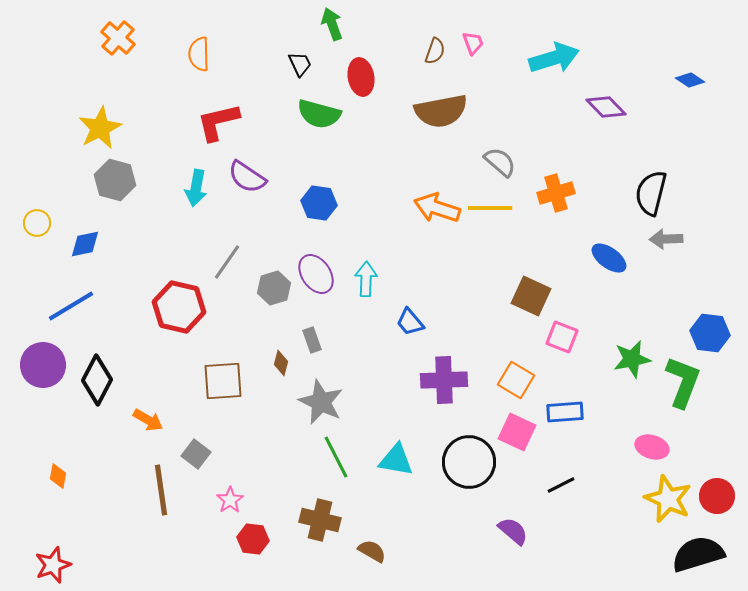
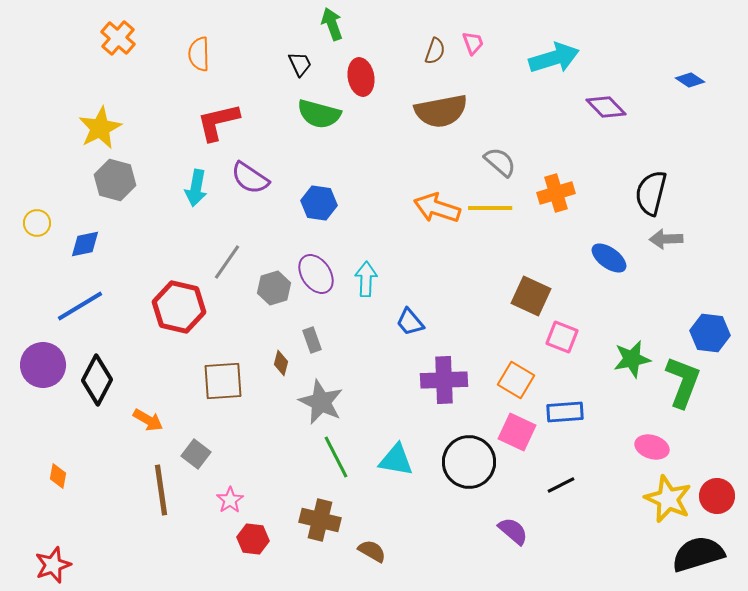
purple semicircle at (247, 177): moved 3 px right, 1 px down
blue line at (71, 306): moved 9 px right
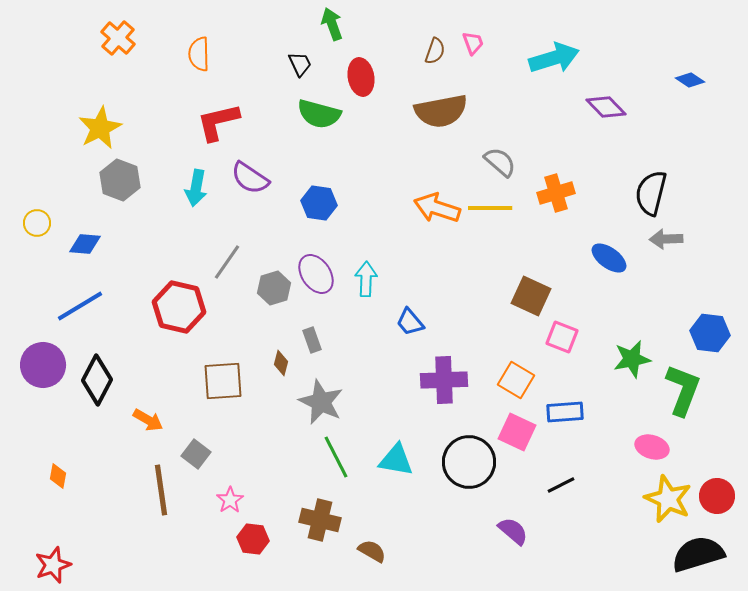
gray hexagon at (115, 180): moved 5 px right; rotated 6 degrees clockwise
blue diamond at (85, 244): rotated 16 degrees clockwise
green L-shape at (683, 382): moved 8 px down
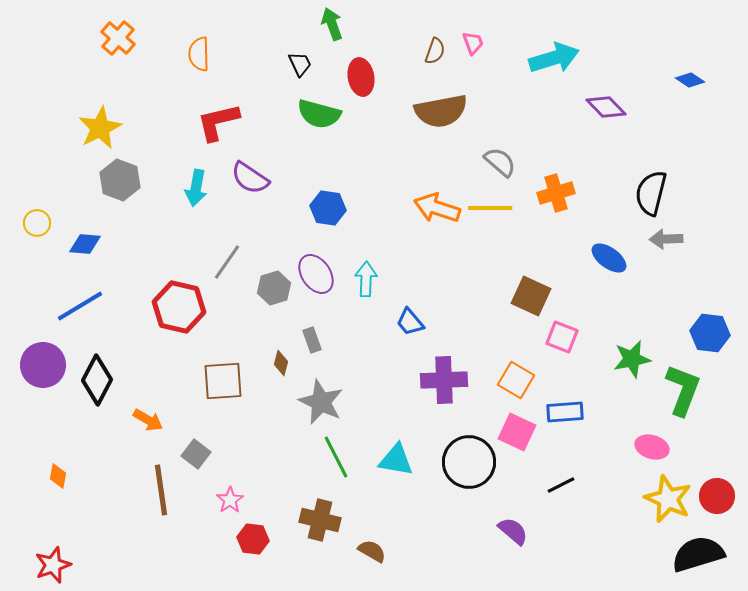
blue hexagon at (319, 203): moved 9 px right, 5 px down
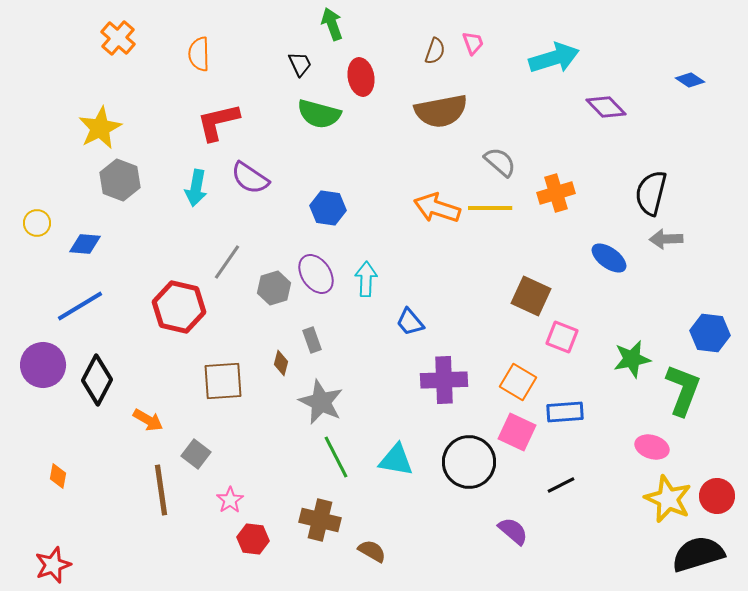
orange square at (516, 380): moved 2 px right, 2 px down
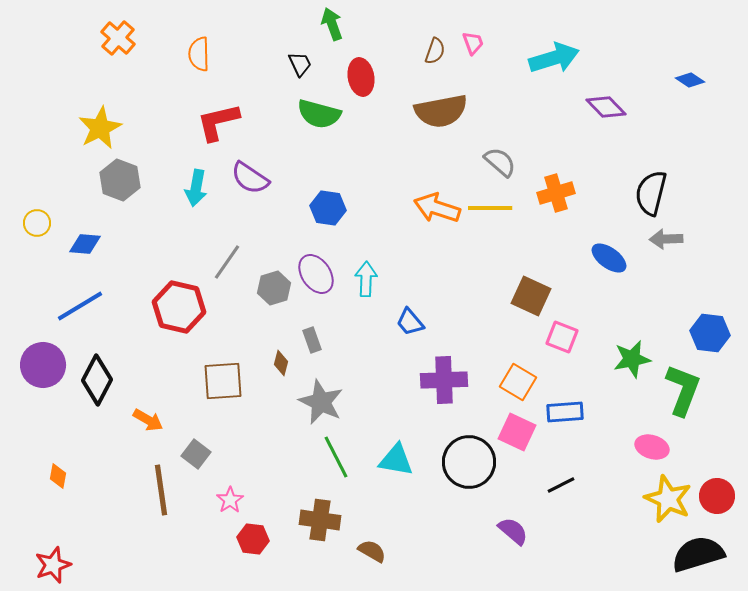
brown cross at (320, 520): rotated 6 degrees counterclockwise
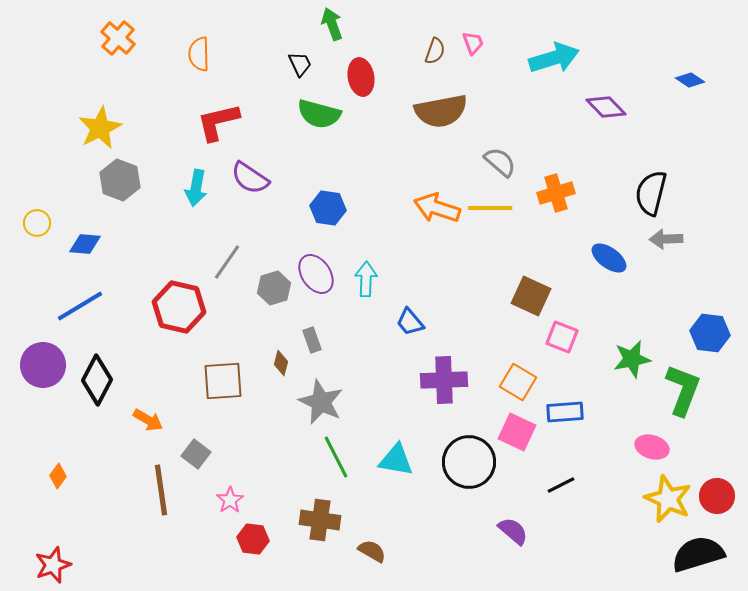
orange diamond at (58, 476): rotated 25 degrees clockwise
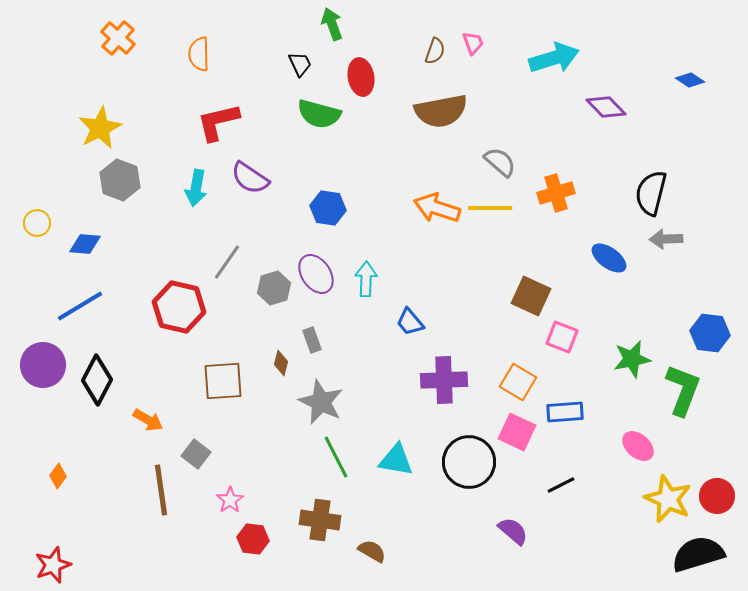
pink ellipse at (652, 447): moved 14 px left, 1 px up; rotated 24 degrees clockwise
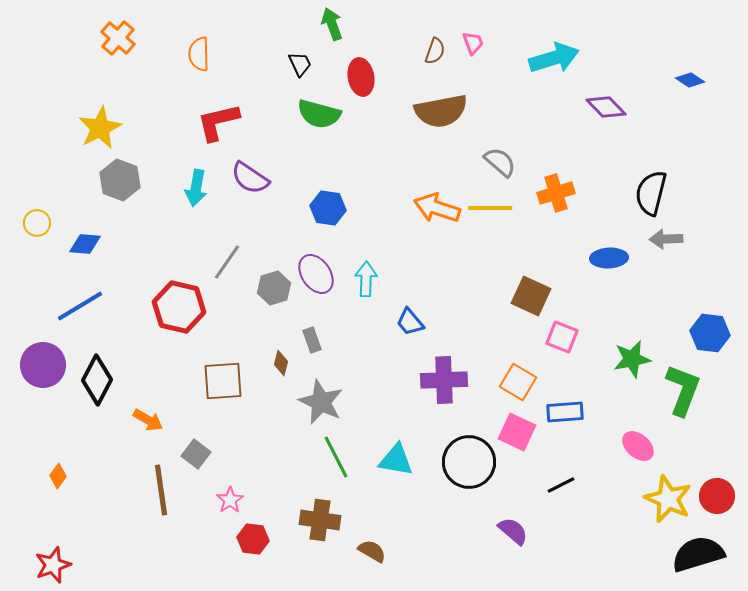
blue ellipse at (609, 258): rotated 39 degrees counterclockwise
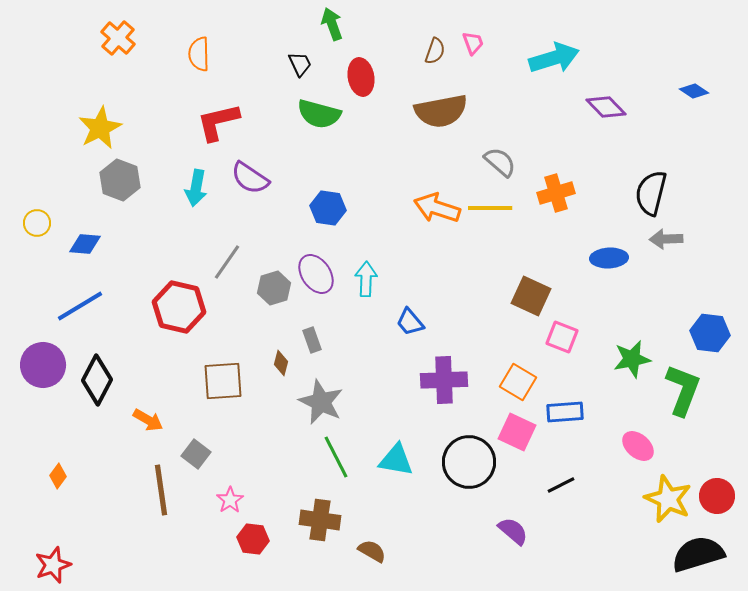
blue diamond at (690, 80): moved 4 px right, 11 px down
